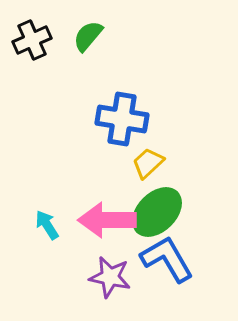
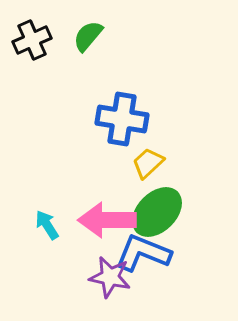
blue L-shape: moved 24 px left, 6 px up; rotated 38 degrees counterclockwise
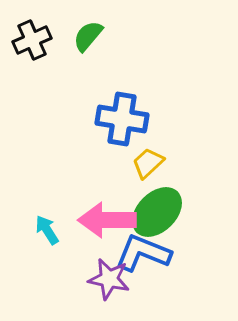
cyan arrow: moved 5 px down
purple star: moved 1 px left, 2 px down
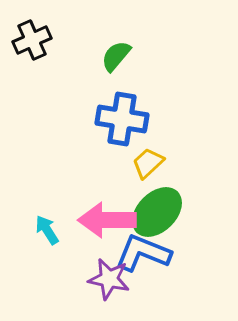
green semicircle: moved 28 px right, 20 px down
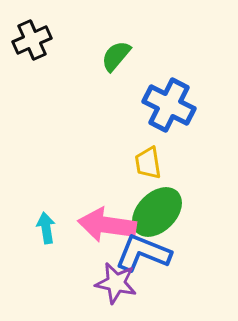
blue cross: moved 47 px right, 14 px up; rotated 18 degrees clockwise
yellow trapezoid: rotated 56 degrees counterclockwise
pink arrow: moved 5 px down; rotated 8 degrees clockwise
cyan arrow: moved 1 px left, 2 px up; rotated 24 degrees clockwise
purple star: moved 7 px right, 4 px down
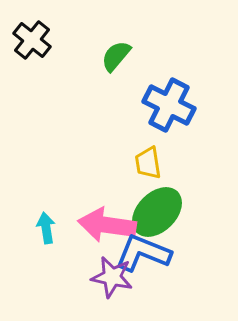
black cross: rotated 27 degrees counterclockwise
purple star: moved 4 px left, 6 px up
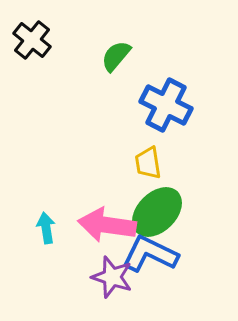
blue cross: moved 3 px left
blue L-shape: moved 7 px right, 1 px down; rotated 4 degrees clockwise
purple star: rotated 6 degrees clockwise
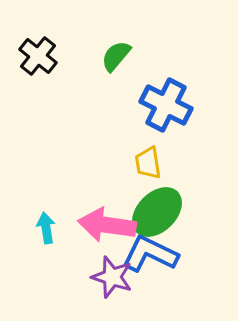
black cross: moved 6 px right, 16 px down
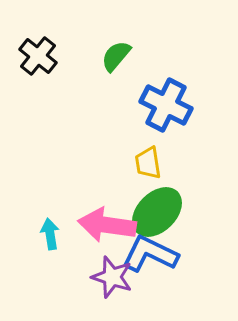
cyan arrow: moved 4 px right, 6 px down
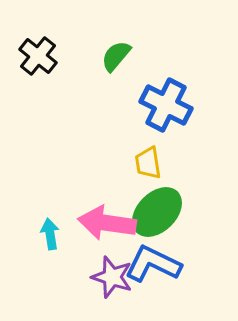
pink arrow: moved 2 px up
blue L-shape: moved 3 px right, 10 px down
